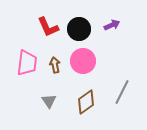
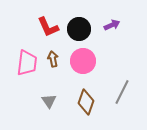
brown arrow: moved 2 px left, 6 px up
brown diamond: rotated 35 degrees counterclockwise
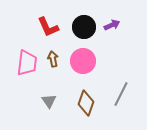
black circle: moved 5 px right, 2 px up
gray line: moved 1 px left, 2 px down
brown diamond: moved 1 px down
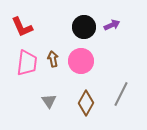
red L-shape: moved 26 px left
pink circle: moved 2 px left
brown diamond: rotated 10 degrees clockwise
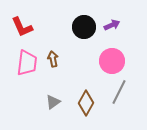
pink circle: moved 31 px right
gray line: moved 2 px left, 2 px up
gray triangle: moved 4 px right, 1 px down; rotated 28 degrees clockwise
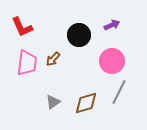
black circle: moved 5 px left, 8 px down
brown arrow: rotated 126 degrees counterclockwise
brown diamond: rotated 45 degrees clockwise
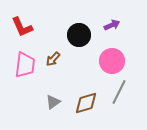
pink trapezoid: moved 2 px left, 2 px down
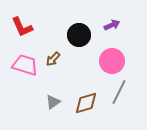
pink trapezoid: rotated 80 degrees counterclockwise
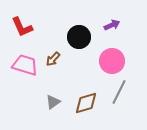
black circle: moved 2 px down
